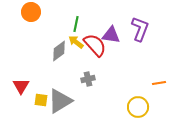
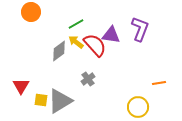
green line: rotated 49 degrees clockwise
gray cross: rotated 24 degrees counterclockwise
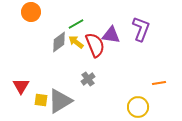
purple L-shape: moved 1 px right
red semicircle: rotated 20 degrees clockwise
gray diamond: moved 9 px up
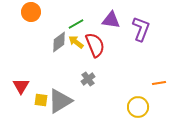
purple triangle: moved 15 px up
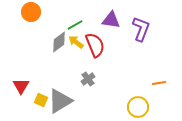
green line: moved 1 px left, 1 px down
yellow square: rotated 16 degrees clockwise
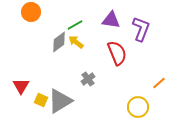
red semicircle: moved 22 px right, 8 px down
orange line: rotated 32 degrees counterclockwise
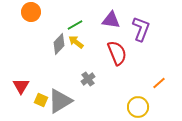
gray diamond: moved 2 px down; rotated 10 degrees counterclockwise
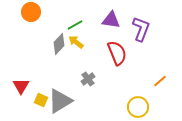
orange line: moved 1 px right, 2 px up
